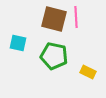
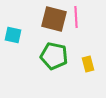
cyan square: moved 5 px left, 8 px up
yellow rectangle: moved 8 px up; rotated 49 degrees clockwise
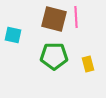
green pentagon: rotated 12 degrees counterclockwise
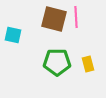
green pentagon: moved 3 px right, 6 px down
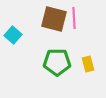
pink line: moved 2 px left, 1 px down
cyan square: rotated 30 degrees clockwise
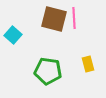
green pentagon: moved 9 px left, 9 px down; rotated 8 degrees clockwise
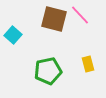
pink line: moved 6 px right, 3 px up; rotated 40 degrees counterclockwise
green pentagon: rotated 20 degrees counterclockwise
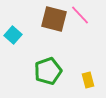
yellow rectangle: moved 16 px down
green pentagon: rotated 8 degrees counterclockwise
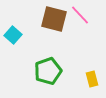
yellow rectangle: moved 4 px right, 1 px up
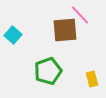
brown square: moved 11 px right, 11 px down; rotated 20 degrees counterclockwise
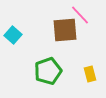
yellow rectangle: moved 2 px left, 5 px up
